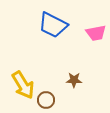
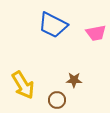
brown circle: moved 11 px right
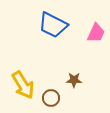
pink trapezoid: rotated 55 degrees counterclockwise
brown circle: moved 6 px left, 2 px up
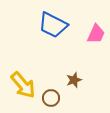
pink trapezoid: moved 1 px down
brown star: rotated 21 degrees counterclockwise
yellow arrow: rotated 8 degrees counterclockwise
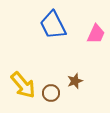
blue trapezoid: rotated 36 degrees clockwise
brown star: moved 1 px right, 1 px down
brown circle: moved 5 px up
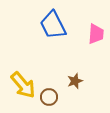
pink trapezoid: rotated 20 degrees counterclockwise
brown circle: moved 2 px left, 4 px down
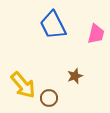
pink trapezoid: rotated 10 degrees clockwise
brown star: moved 5 px up
brown circle: moved 1 px down
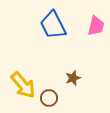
pink trapezoid: moved 8 px up
brown star: moved 2 px left, 2 px down
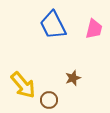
pink trapezoid: moved 2 px left, 3 px down
brown circle: moved 2 px down
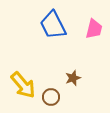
brown circle: moved 2 px right, 3 px up
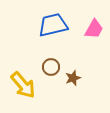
blue trapezoid: rotated 104 degrees clockwise
pink trapezoid: rotated 15 degrees clockwise
brown circle: moved 30 px up
